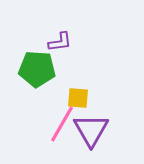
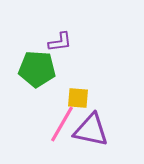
purple triangle: rotated 48 degrees counterclockwise
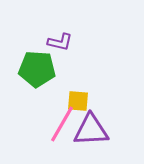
purple L-shape: rotated 20 degrees clockwise
yellow square: moved 3 px down
purple triangle: rotated 15 degrees counterclockwise
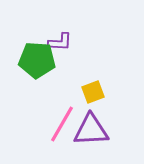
purple L-shape: rotated 10 degrees counterclockwise
green pentagon: moved 9 px up
yellow square: moved 15 px right, 9 px up; rotated 25 degrees counterclockwise
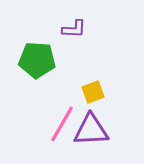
purple L-shape: moved 14 px right, 13 px up
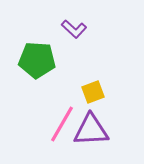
purple L-shape: rotated 40 degrees clockwise
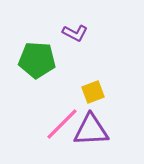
purple L-shape: moved 1 px right, 4 px down; rotated 15 degrees counterclockwise
pink line: rotated 15 degrees clockwise
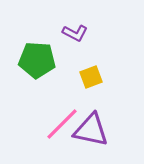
yellow square: moved 2 px left, 15 px up
purple triangle: rotated 15 degrees clockwise
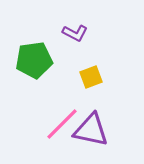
green pentagon: moved 3 px left; rotated 12 degrees counterclockwise
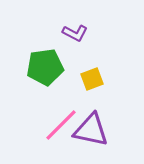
green pentagon: moved 11 px right, 7 px down
yellow square: moved 1 px right, 2 px down
pink line: moved 1 px left, 1 px down
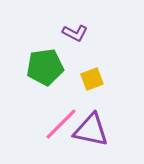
pink line: moved 1 px up
